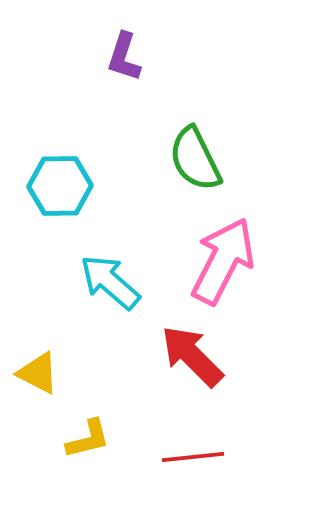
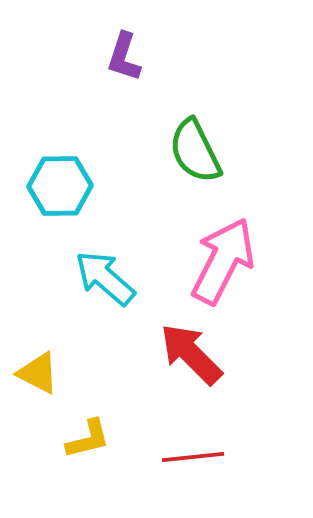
green semicircle: moved 8 px up
cyan arrow: moved 5 px left, 4 px up
red arrow: moved 1 px left, 2 px up
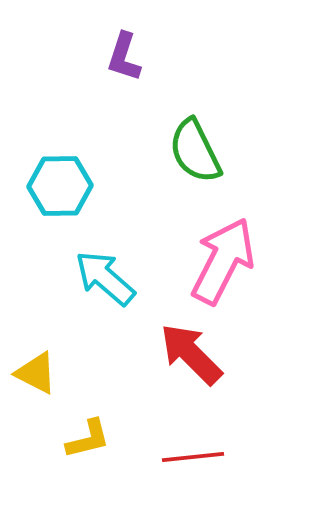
yellow triangle: moved 2 px left
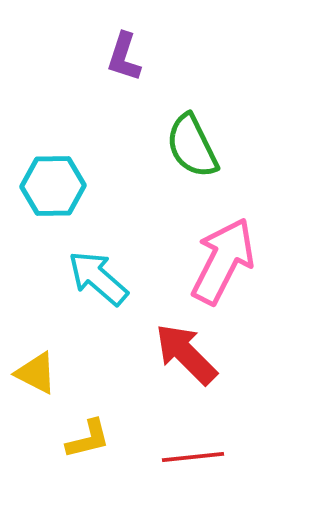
green semicircle: moved 3 px left, 5 px up
cyan hexagon: moved 7 px left
cyan arrow: moved 7 px left
red arrow: moved 5 px left
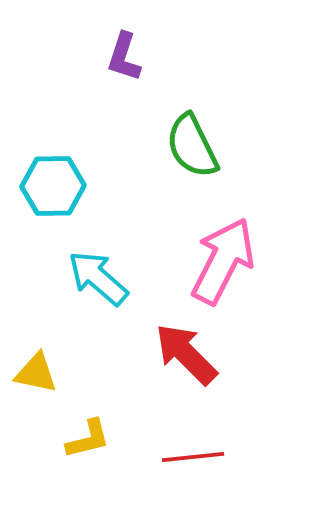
yellow triangle: rotated 15 degrees counterclockwise
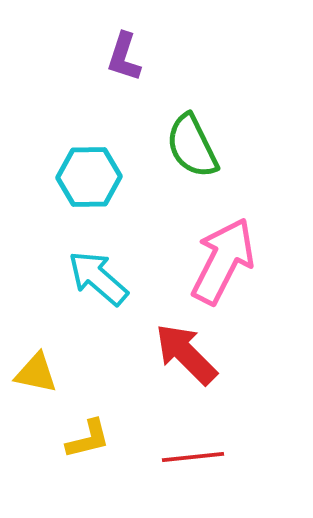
cyan hexagon: moved 36 px right, 9 px up
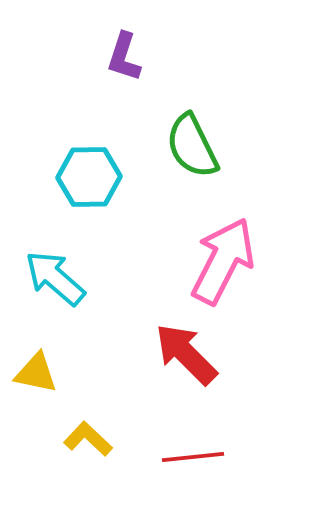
cyan arrow: moved 43 px left
yellow L-shape: rotated 123 degrees counterclockwise
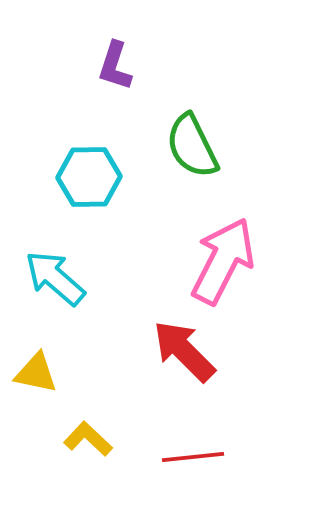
purple L-shape: moved 9 px left, 9 px down
red arrow: moved 2 px left, 3 px up
